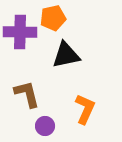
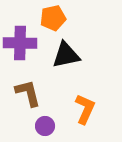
purple cross: moved 11 px down
brown L-shape: moved 1 px right, 1 px up
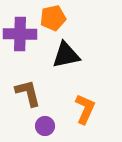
purple cross: moved 9 px up
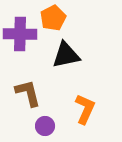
orange pentagon: rotated 15 degrees counterclockwise
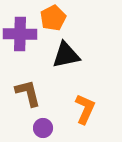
purple circle: moved 2 px left, 2 px down
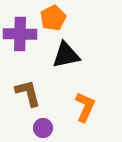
orange L-shape: moved 2 px up
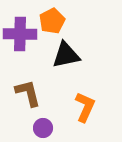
orange pentagon: moved 1 px left, 3 px down
